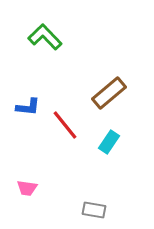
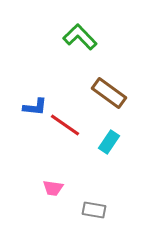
green L-shape: moved 35 px right
brown rectangle: rotated 76 degrees clockwise
blue L-shape: moved 7 px right
red line: rotated 16 degrees counterclockwise
pink trapezoid: moved 26 px right
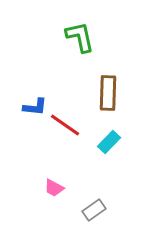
green L-shape: rotated 32 degrees clockwise
brown rectangle: moved 1 px left; rotated 56 degrees clockwise
cyan rectangle: rotated 10 degrees clockwise
pink trapezoid: moved 1 px right; rotated 20 degrees clockwise
gray rectangle: rotated 45 degrees counterclockwise
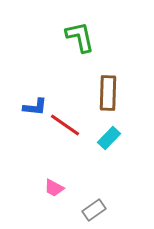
cyan rectangle: moved 4 px up
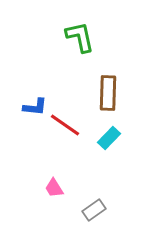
pink trapezoid: rotated 30 degrees clockwise
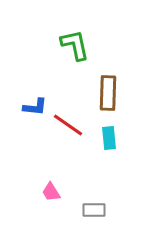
green L-shape: moved 5 px left, 8 px down
red line: moved 3 px right
cyan rectangle: rotated 50 degrees counterclockwise
pink trapezoid: moved 3 px left, 4 px down
gray rectangle: rotated 35 degrees clockwise
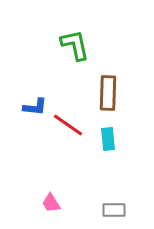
cyan rectangle: moved 1 px left, 1 px down
pink trapezoid: moved 11 px down
gray rectangle: moved 20 px right
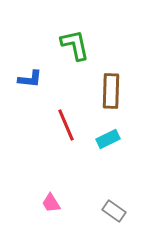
brown rectangle: moved 3 px right, 2 px up
blue L-shape: moved 5 px left, 28 px up
red line: moved 2 px left; rotated 32 degrees clockwise
cyan rectangle: rotated 70 degrees clockwise
gray rectangle: moved 1 px down; rotated 35 degrees clockwise
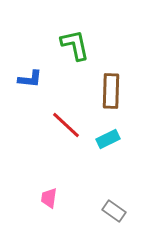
red line: rotated 24 degrees counterclockwise
pink trapezoid: moved 2 px left, 5 px up; rotated 40 degrees clockwise
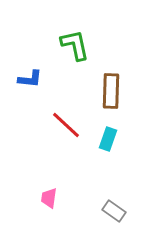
cyan rectangle: rotated 45 degrees counterclockwise
